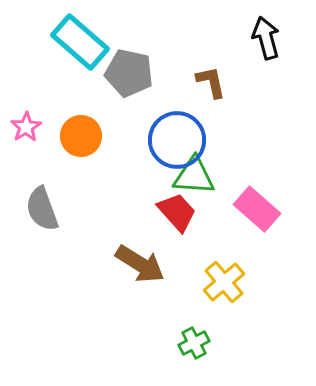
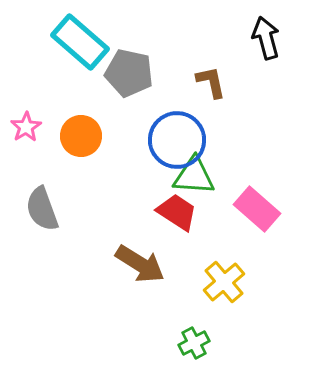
red trapezoid: rotated 15 degrees counterclockwise
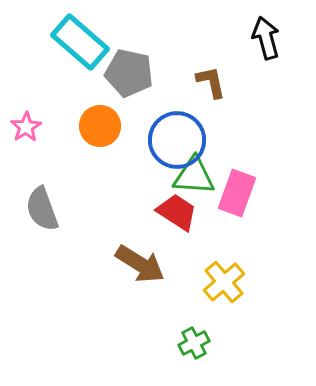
orange circle: moved 19 px right, 10 px up
pink rectangle: moved 20 px left, 16 px up; rotated 69 degrees clockwise
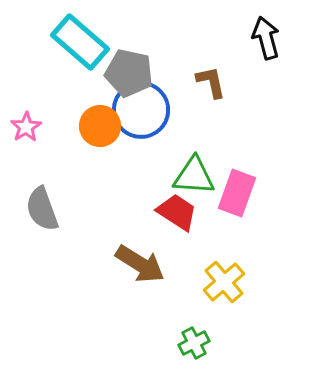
blue circle: moved 36 px left, 30 px up
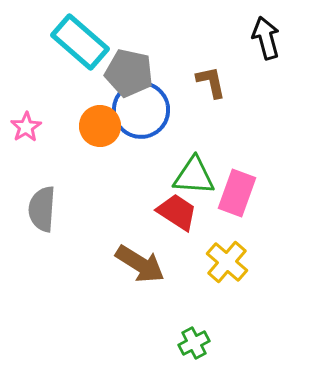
gray semicircle: rotated 24 degrees clockwise
yellow cross: moved 3 px right, 20 px up; rotated 9 degrees counterclockwise
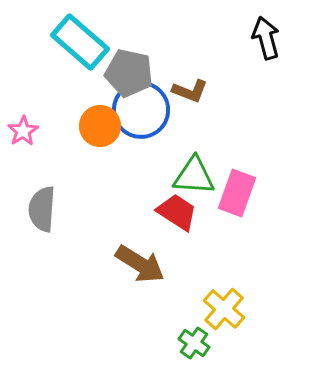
brown L-shape: moved 21 px left, 9 px down; rotated 123 degrees clockwise
pink star: moved 3 px left, 4 px down
yellow cross: moved 3 px left, 47 px down
green cross: rotated 28 degrees counterclockwise
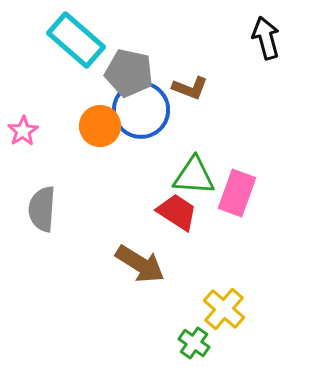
cyan rectangle: moved 4 px left, 2 px up
brown L-shape: moved 3 px up
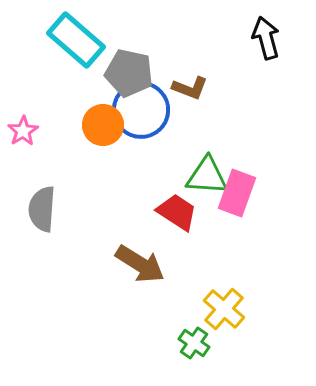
orange circle: moved 3 px right, 1 px up
green triangle: moved 13 px right
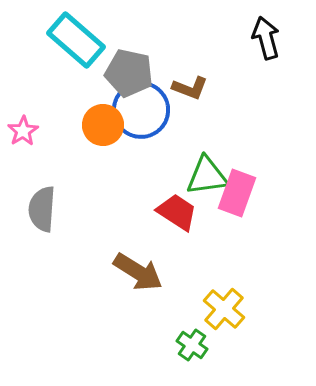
green triangle: rotated 12 degrees counterclockwise
brown arrow: moved 2 px left, 8 px down
green cross: moved 2 px left, 2 px down
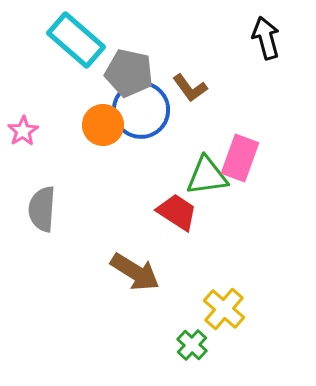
brown L-shape: rotated 33 degrees clockwise
pink rectangle: moved 3 px right, 35 px up
brown arrow: moved 3 px left
green cross: rotated 8 degrees clockwise
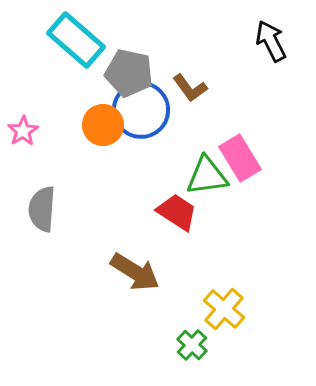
black arrow: moved 5 px right, 3 px down; rotated 12 degrees counterclockwise
pink rectangle: rotated 51 degrees counterclockwise
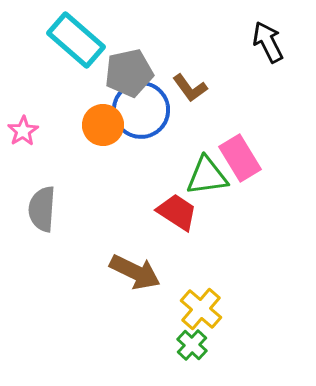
black arrow: moved 3 px left, 1 px down
gray pentagon: rotated 24 degrees counterclockwise
brown arrow: rotated 6 degrees counterclockwise
yellow cross: moved 23 px left
